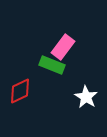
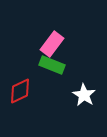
pink rectangle: moved 11 px left, 3 px up
white star: moved 2 px left, 2 px up
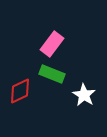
green rectangle: moved 9 px down
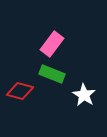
red diamond: rotated 40 degrees clockwise
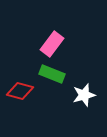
white star: rotated 25 degrees clockwise
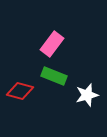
green rectangle: moved 2 px right, 2 px down
white star: moved 3 px right
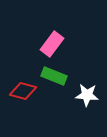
red diamond: moved 3 px right
white star: rotated 20 degrees clockwise
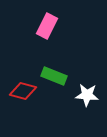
pink rectangle: moved 5 px left, 18 px up; rotated 10 degrees counterclockwise
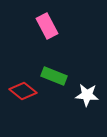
pink rectangle: rotated 55 degrees counterclockwise
red diamond: rotated 24 degrees clockwise
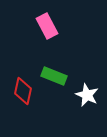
red diamond: rotated 64 degrees clockwise
white star: rotated 20 degrees clockwise
